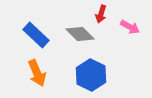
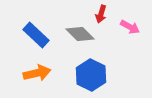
orange arrow: rotated 80 degrees counterclockwise
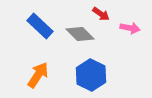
red arrow: rotated 72 degrees counterclockwise
pink arrow: moved 1 px down; rotated 18 degrees counterclockwise
blue rectangle: moved 4 px right, 9 px up
orange arrow: moved 1 px right, 2 px down; rotated 44 degrees counterclockwise
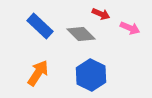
red arrow: rotated 12 degrees counterclockwise
pink arrow: rotated 12 degrees clockwise
gray diamond: moved 1 px right
orange arrow: moved 2 px up
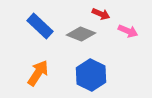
pink arrow: moved 2 px left, 3 px down
gray diamond: rotated 24 degrees counterclockwise
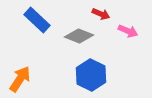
blue rectangle: moved 3 px left, 6 px up
gray diamond: moved 2 px left, 2 px down
orange arrow: moved 18 px left, 6 px down
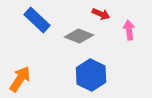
pink arrow: moved 1 px right, 1 px up; rotated 120 degrees counterclockwise
